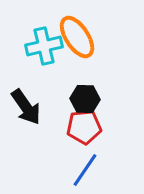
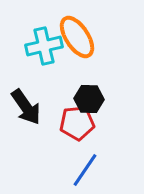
black hexagon: moved 4 px right
red pentagon: moved 7 px left, 4 px up
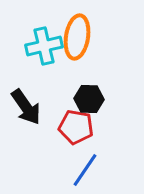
orange ellipse: rotated 42 degrees clockwise
red pentagon: moved 1 px left, 4 px down; rotated 16 degrees clockwise
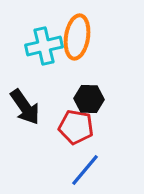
black arrow: moved 1 px left
blue line: rotated 6 degrees clockwise
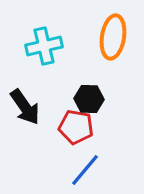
orange ellipse: moved 36 px right
